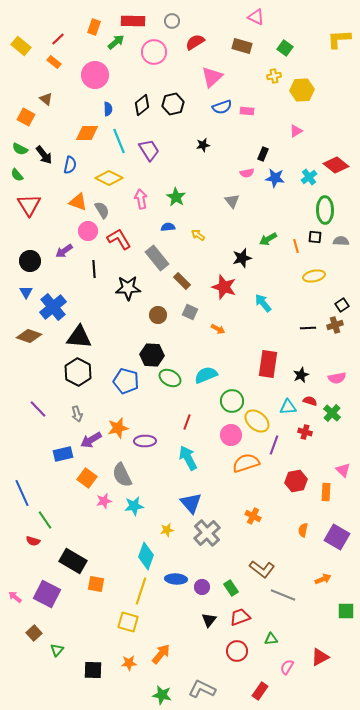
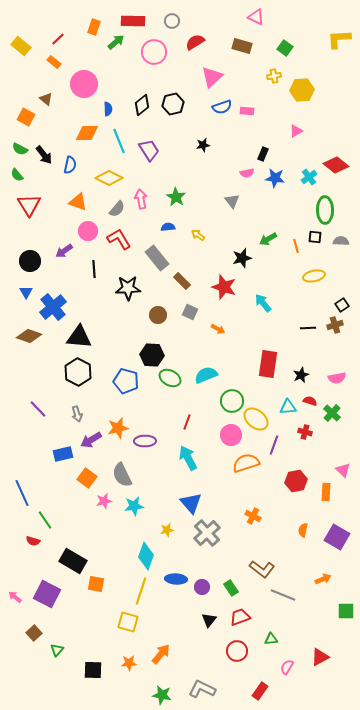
pink circle at (95, 75): moved 11 px left, 9 px down
gray semicircle at (102, 210): moved 15 px right, 1 px up; rotated 72 degrees clockwise
yellow ellipse at (257, 421): moved 1 px left, 2 px up
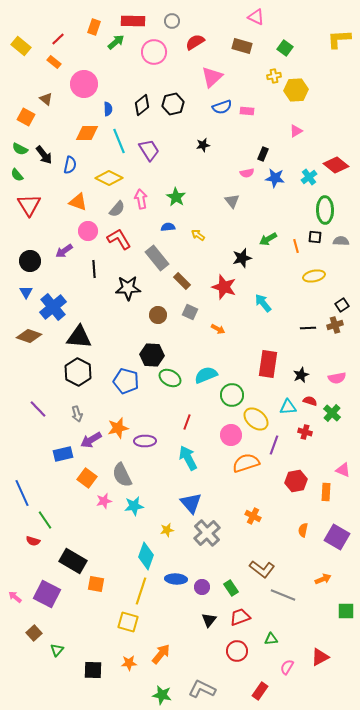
yellow hexagon at (302, 90): moved 6 px left
green circle at (232, 401): moved 6 px up
pink triangle at (343, 470): rotated 21 degrees counterclockwise
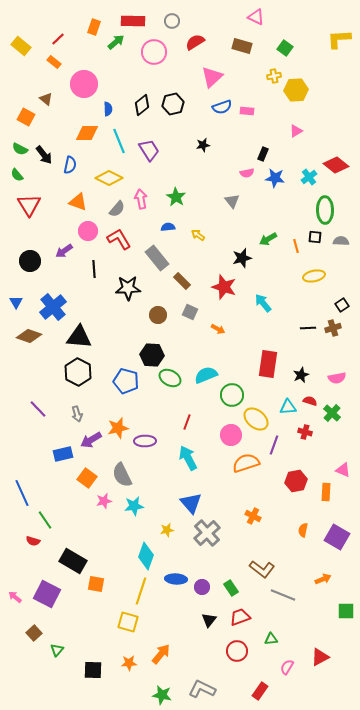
blue triangle at (26, 292): moved 10 px left, 10 px down
brown cross at (335, 325): moved 2 px left, 3 px down
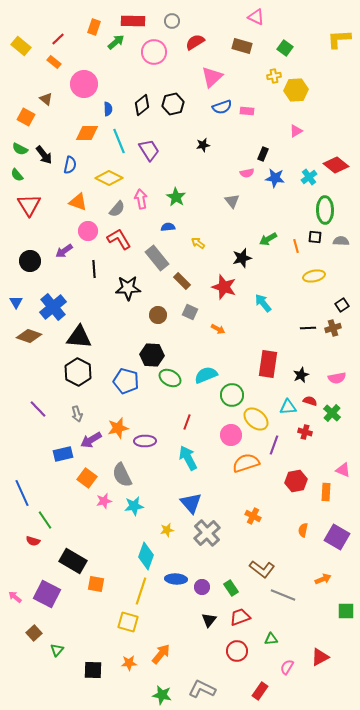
yellow arrow at (198, 235): moved 8 px down
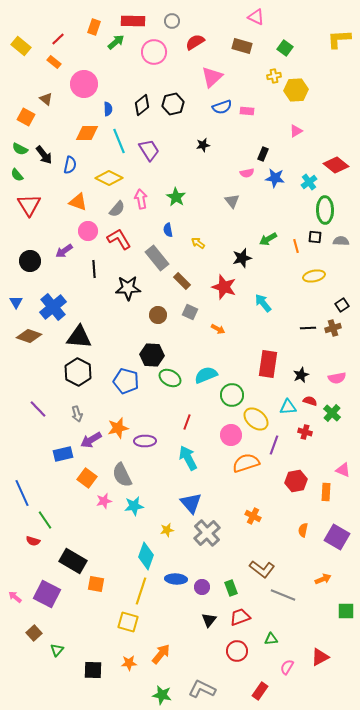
cyan cross at (309, 177): moved 5 px down
blue semicircle at (168, 227): moved 3 px down; rotated 96 degrees counterclockwise
green rectangle at (231, 588): rotated 14 degrees clockwise
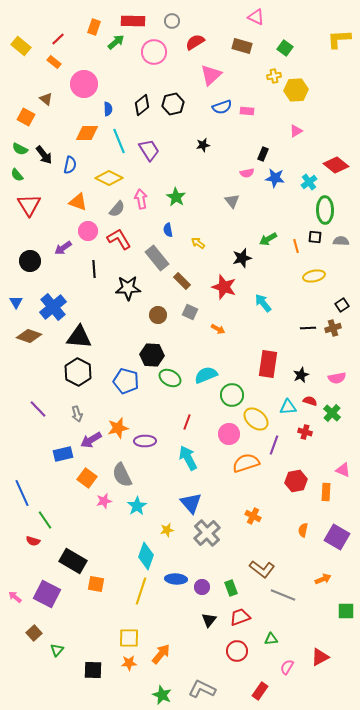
pink triangle at (212, 77): moved 1 px left, 2 px up
purple arrow at (64, 251): moved 1 px left, 3 px up
pink circle at (231, 435): moved 2 px left, 1 px up
cyan star at (134, 506): moved 3 px right; rotated 24 degrees counterclockwise
yellow square at (128, 622): moved 1 px right, 16 px down; rotated 15 degrees counterclockwise
green star at (162, 695): rotated 12 degrees clockwise
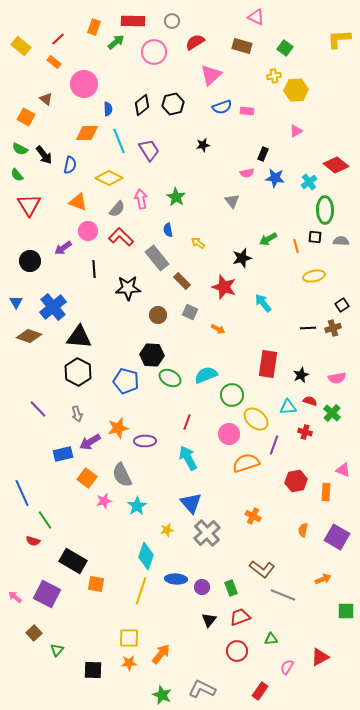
red L-shape at (119, 239): moved 2 px right, 2 px up; rotated 15 degrees counterclockwise
purple arrow at (91, 440): moved 1 px left, 2 px down
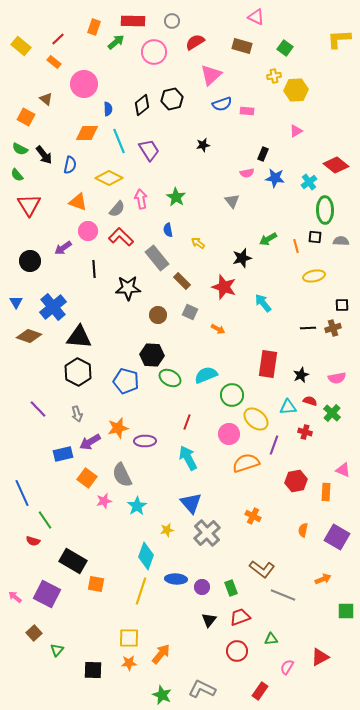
black hexagon at (173, 104): moved 1 px left, 5 px up
blue semicircle at (222, 107): moved 3 px up
black square at (342, 305): rotated 32 degrees clockwise
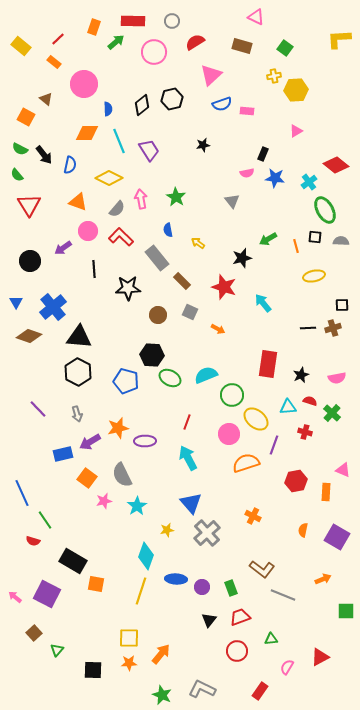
green ellipse at (325, 210): rotated 28 degrees counterclockwise
